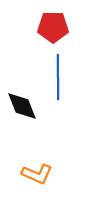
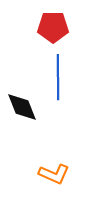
black diamond: moved 1 px down
orange L-shape: moved 17 px right
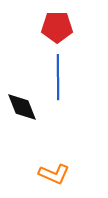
red pentagon: moved 4 px right
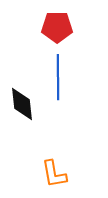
black diamond: moved 3 px up; rotated 16 degrees clockwise
orange L-shape: rotated 56 degrees clockwise
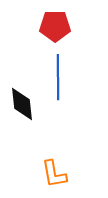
red pentagon: moved 2 px left, 1 px up
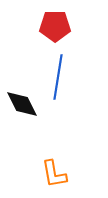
blue line: rotated 9 degrees clockwise
black diamond: rotated 20 degrees counterclockwise
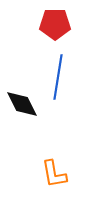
red pentagon: moved 2 px up
